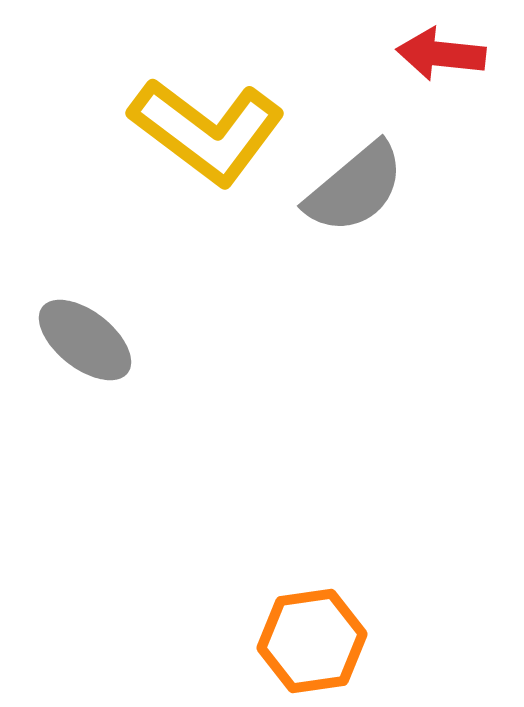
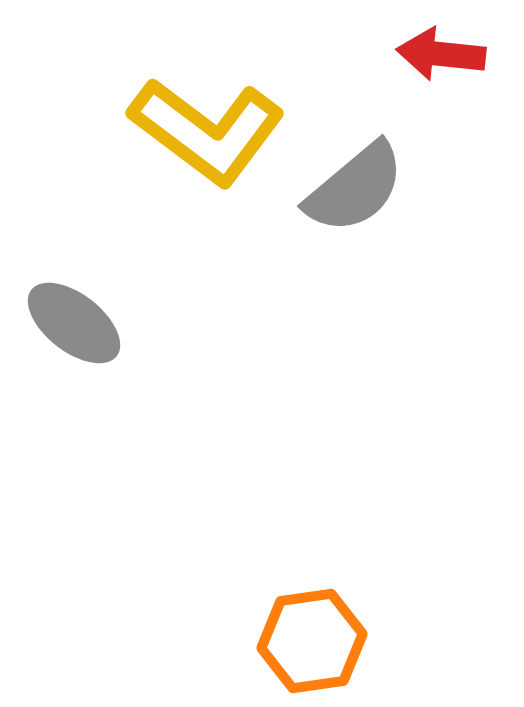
gray ellipse: moved 11 px left, 17 px up
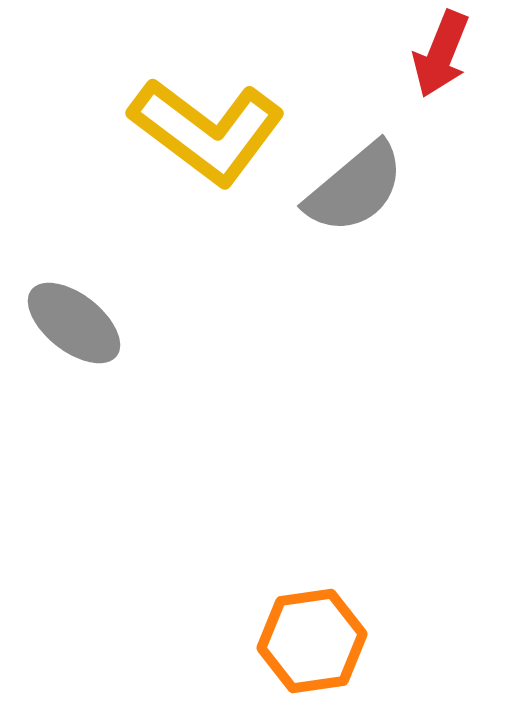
red arrow: rotated 74 degrees counterclockwise
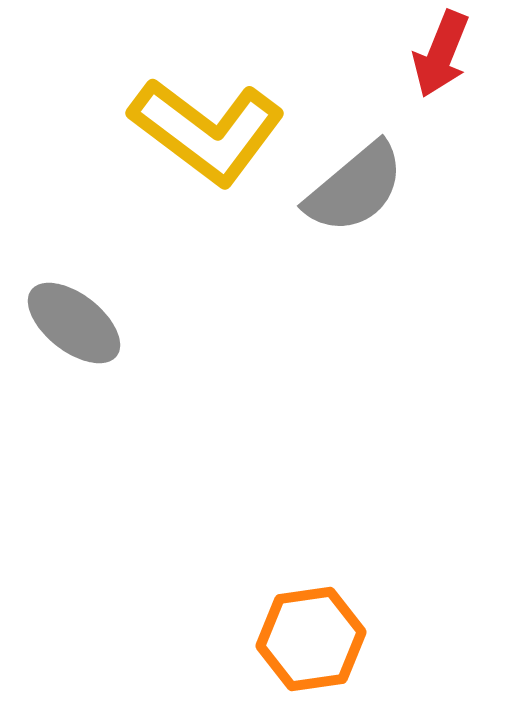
orange hexagon: moved 1 px left, 2 px up
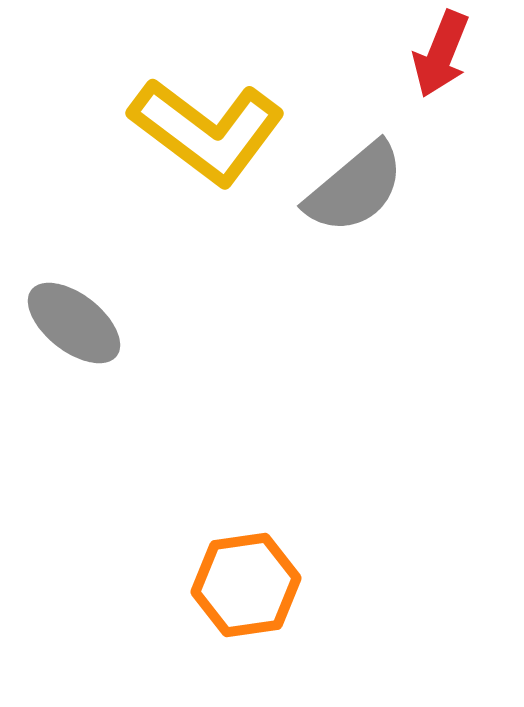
orange hexagon: moved 65 px left, 54 px up
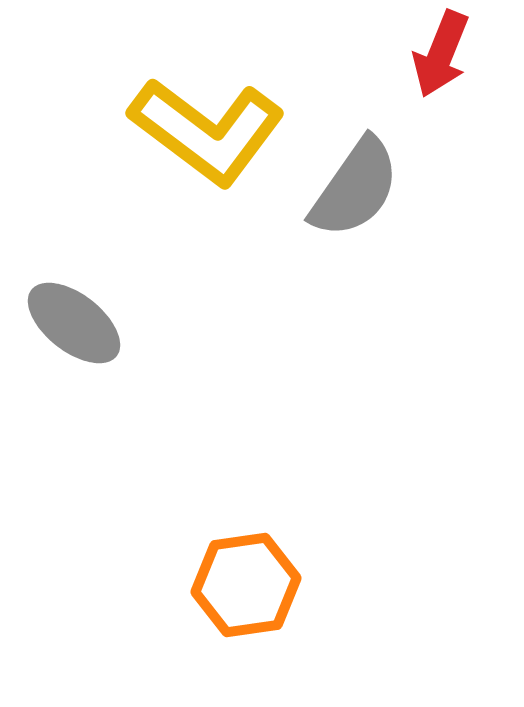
gray semicircle: rotated 15 degrees counterclockwise
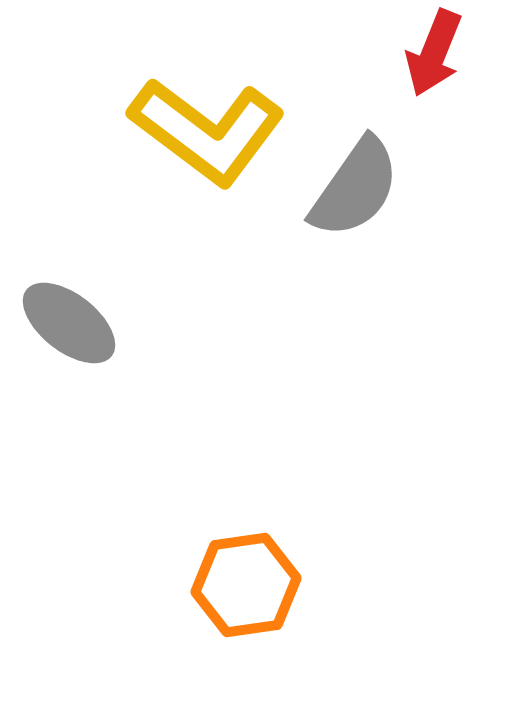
red arrow: moved 7 px left, 1 px up
gray ellipse: moved 5 px left
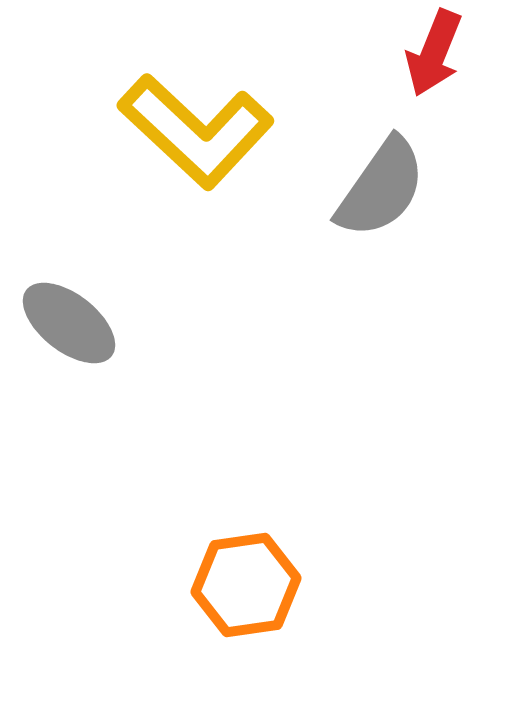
yellow L-shape: moved 11 px left; rotated 6 degrees clockwise
gray semicircle: moved 26 px right
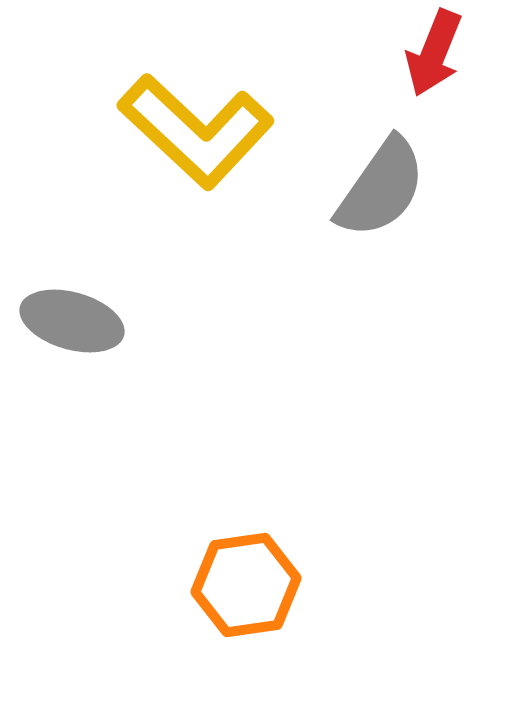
gray ellipse: moved 3 px right, 2 px up; rotated 22 degrees counterclockwise
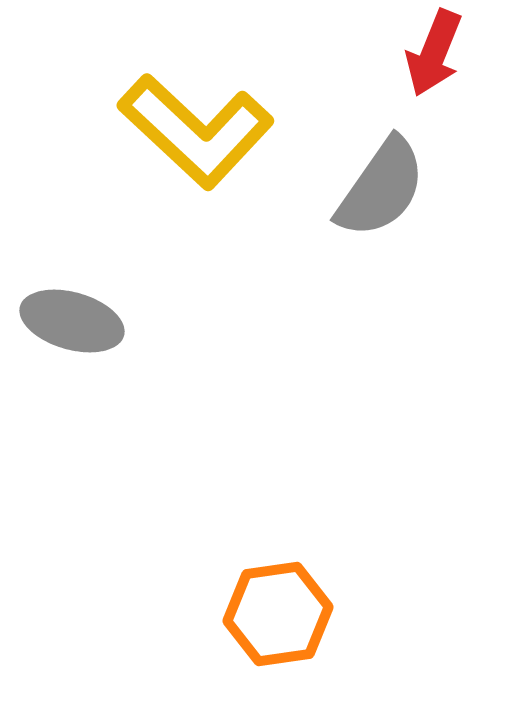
orange hexagon: moved 32 px right, 29 px down
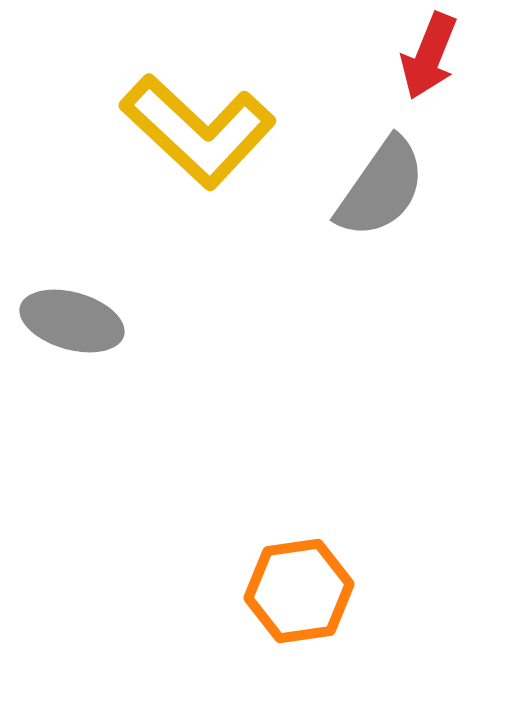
red arrow: moved 5 px left, 3 px down
yellow L-shape: moved 2 px right
orange hexagon: moved 21 px right, 23 px up
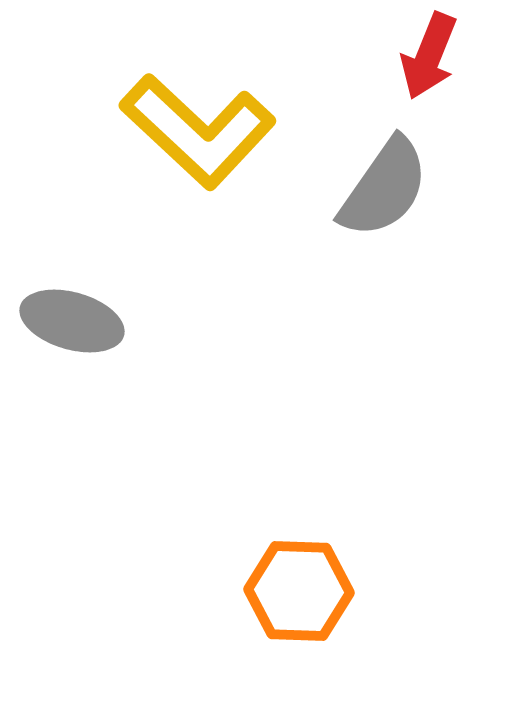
gray semicircle: moved 3 px right
orange hexagon: rotated 10 degrees clockwise
